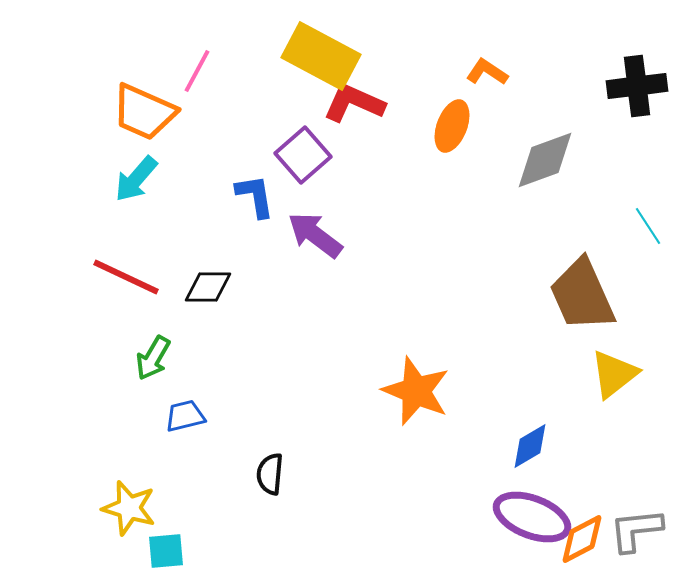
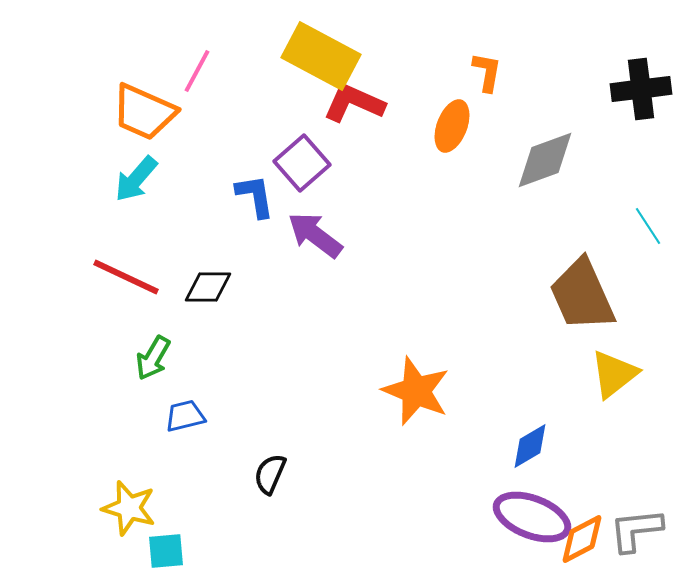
orange L-shape: rotated 66 degrees clockwise
black cross: moved 4 px right, 3 px down
purple square: moved 1 px left, 8 px down
black semicircle: rotated 18 degrees clockwise
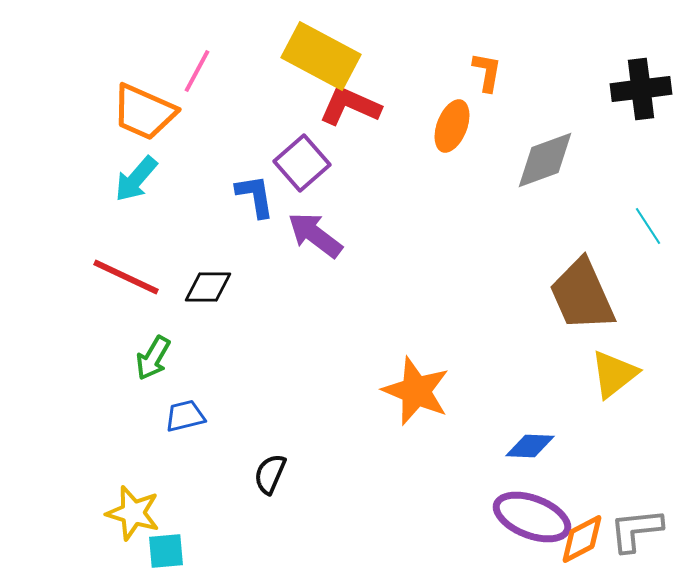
red L-shape: moved 4 px left, 3 px down
blue diamond: rotated 33 degrees clockwise
yellow star: moved 4 px right, 5 px down
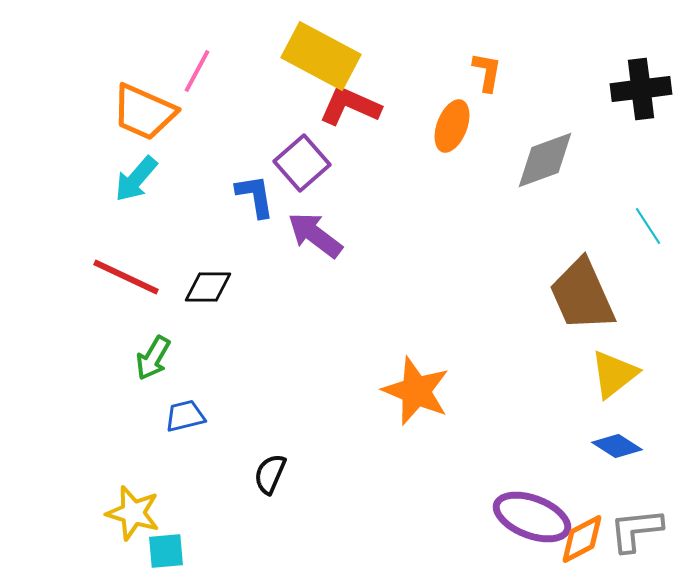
blue diamond: moved 87 px right; rotated 30 degrees clockwise
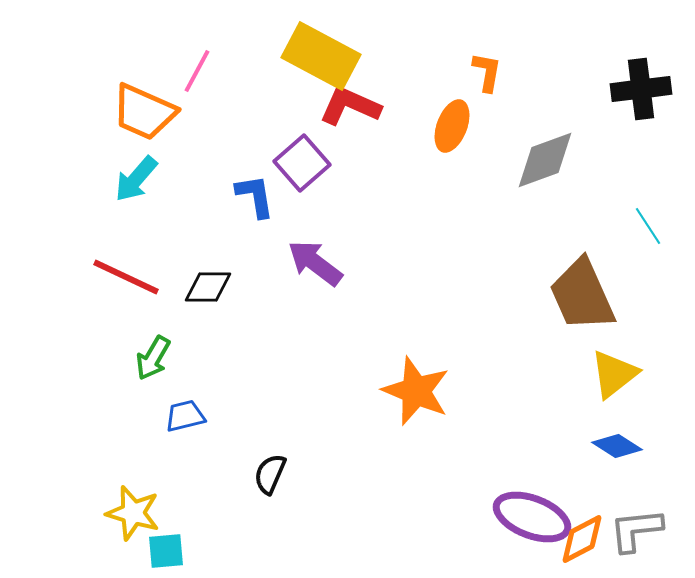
purple arrow: moved 28 px down
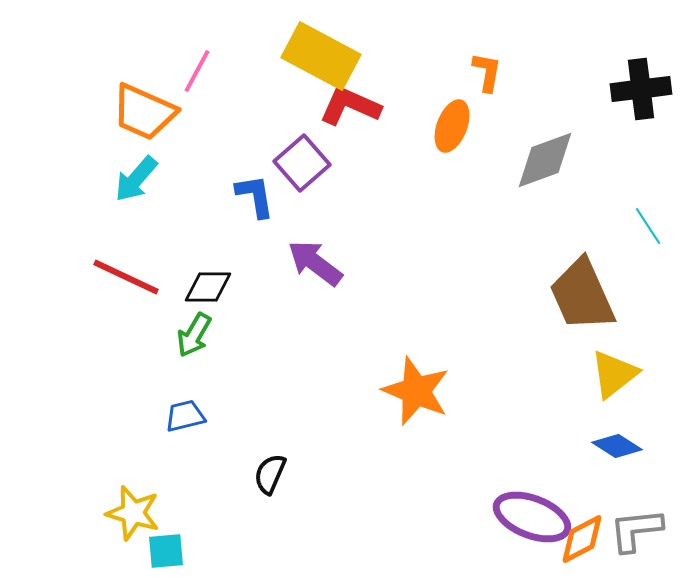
green arrow: moved 41 px right, 23 px up
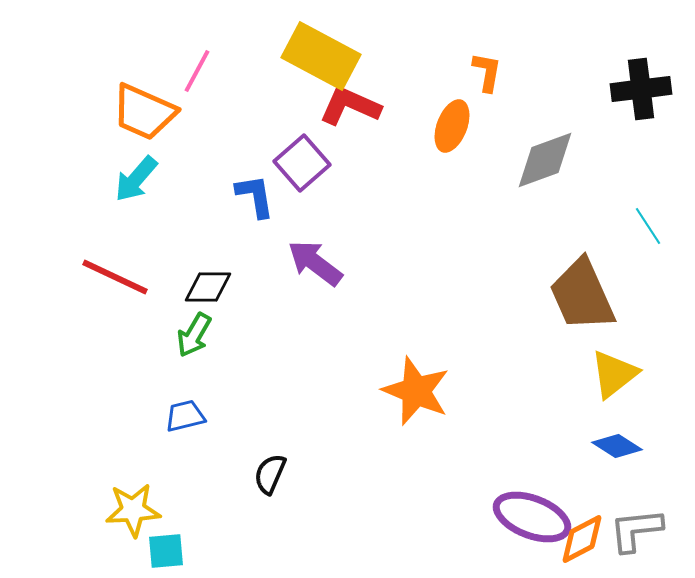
red line: moved 11 px left
yellow star: moved 3 px up; rotated 20 degrees counterclockwise
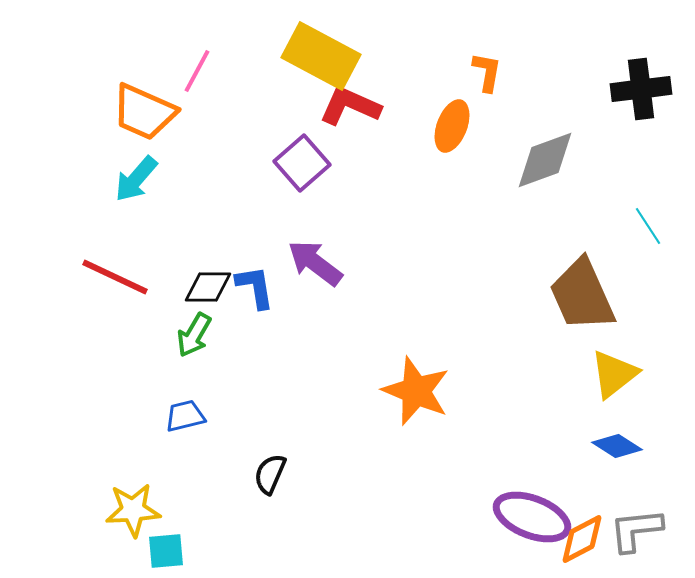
blue L-shape: moved 91 px down
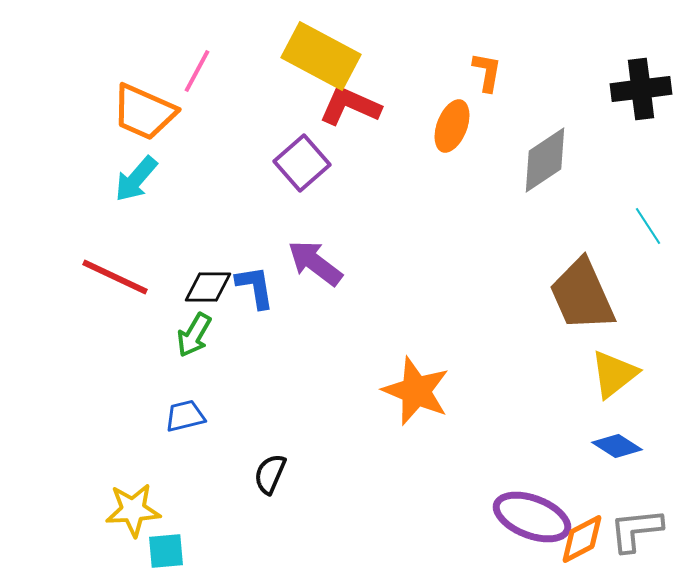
gray diamond: rotated 14 degrees counterclockwise
